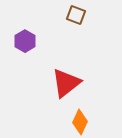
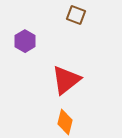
red triangle: moved 3 px up
orange diamond: moved 15 px left; rotated 10 degrees counterclockwise
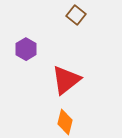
brown square: rotated 18 degrees clockwise
purple hexagon: moved 1 px right, 8 px down
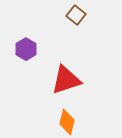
red triangle: rotated 20 degrees clockwise
orange diamond: moved 2 px right
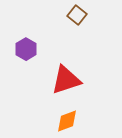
brown square: moved 1 px right
orange diamond: moved 1 px up; rotated 55 degrees clockwise
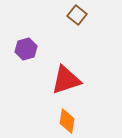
purple hexagon: rotated 15 degrees clockwise
orange diamond: rotated 60 degrees counterclockwise
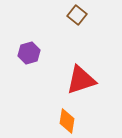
purple hexagon: moved 3 px right, 4 px down
red triangle: moved 15 px right
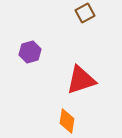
brown square: moved 8 px right, 2 px up; rotated 24 degrees clockwise
purple hexagon: moved 1 px right, 1 px up
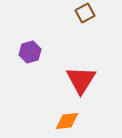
red triangle: rotated 40 degrees counterclockwise
orange diamond: rotated 75 degrees clockwise
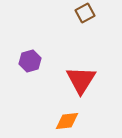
purple hexagon: moved 9 px down
